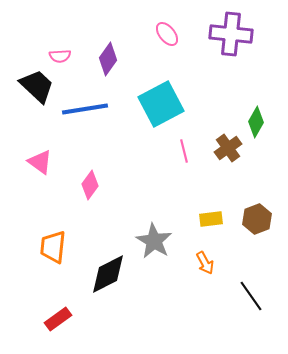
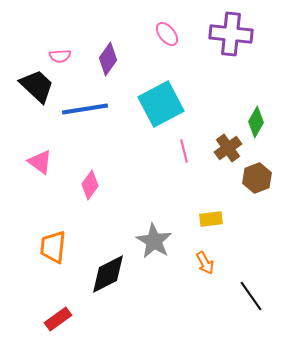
brown hexagon: moved 41 px up
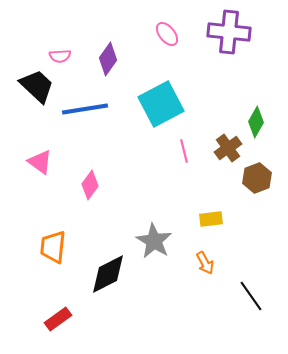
purple cross: moved 2 px left, 2 px up
